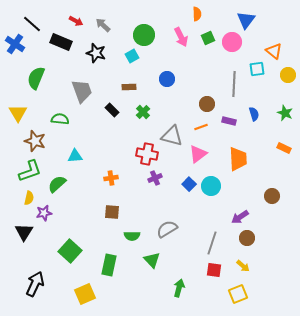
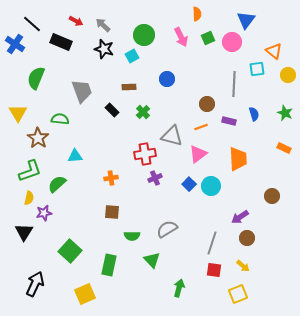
black star at (96, 53): moved 8 px right, 4 px up
brown star at (35, 141): moved 3 px right, 3 px up; rotated 15 degrees clockwise
red cross at (147, 154): moved 2 px left; rotated 20 degrees counterclockwise
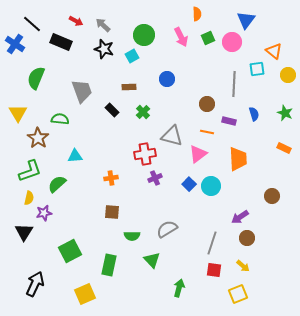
orange line at (201, 127): moved 6 px right, 5 px down; rotated 32 degrees clockwise
green square at (70, 251): rotated 20 degrees clockwise
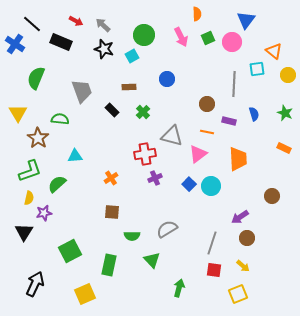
orange cross at (111, 178): rotated 24 degrees counterclockwise
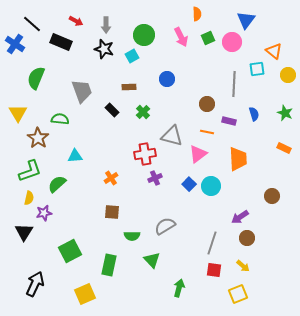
gray arrow at (103, 25): moved 3 px right; rotated 133 degrees counterclockwise
gray semicircle at (167, 229): moved 2 px left, 3 px up
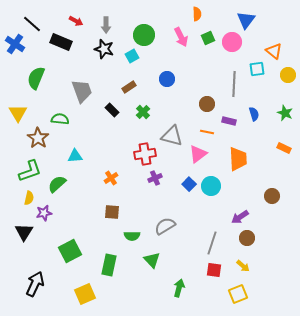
brown rectangle at (129, 87): rotated 32 degrees counterclockwise
